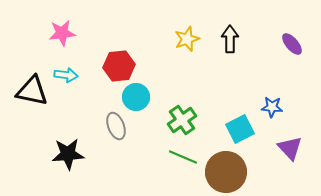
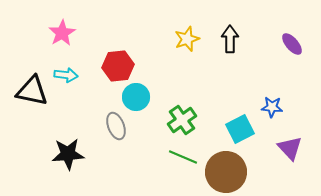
pink star: rotated 24 degrees counterclockwise
red hexagon: moved 1 px left
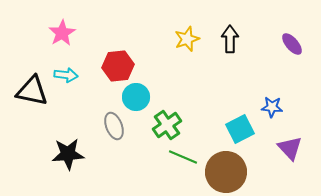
green cross: moved 15 px left, 5 px down
gray ellipse: moved 2 px left
